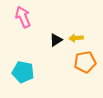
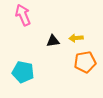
pink arrow: moved 2 px up
black triangle: moved 3 px left, 1 px down; rotated 24 degrees clockwise
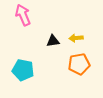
orange pentagon: moved 6 px left, 2 px down
cyan pentagon: moved 2 px up
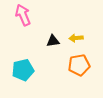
orange pentagon: moved 1 px down
cyan pentagon: rotated 25 degrees counterclockwise
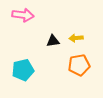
pink arrow: rotated 120 degrees clockwise
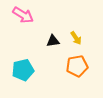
pink arrow: rotated 25 degrees clockwise
yellow arrow: rotated 120 degrees counterclockwise
orange pentagon: moved 2 px left, 1 px down
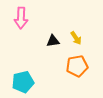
pink arrow: moved 2 px left, 3 px down; rotated 60 degrees clockwise
cyan pentagon: moved 12 px down
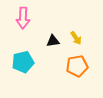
pink arrow: moved 2 px right
cyan pentagon: moved 20 px up
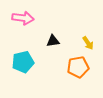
pink arrow: rotated 85 degrees counterclockwise
yellow arrow: moved 12 px right, 5 px down
orange pentagon: moved 1 px right, 1 px down
